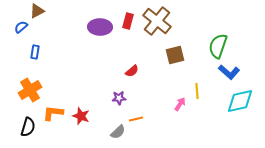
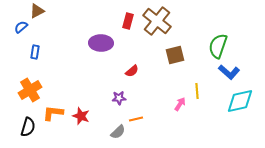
purple ellipse: moved 1 px right, 16 px down
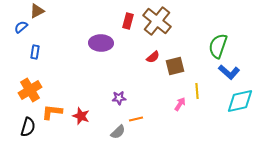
brown square: moved 11 px down
red semicircle: moved 21 px right, 14 px up
orange L-shape: moved 1 px left, 1 px up
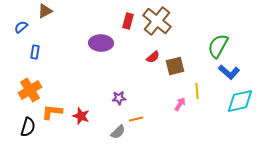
brown triangle: moved 8 px right
green semicircle: rotated 10 degrees clockwise
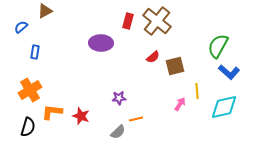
cyan diamond: moved 16 px left, 6 px down
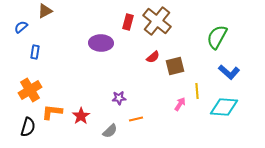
red rectangle: moved 1 px down
green semicircle: moved 1 px left, 9 px up
cyan diamond: rotated 16 degrees clockwise
red star: rotated 18 degrees clockwise
gray semicircle: moved 8 px left, 1 px up
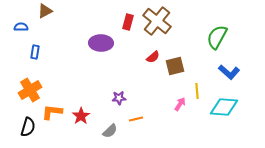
blue semicircle: rotated 40 degrees clockwise
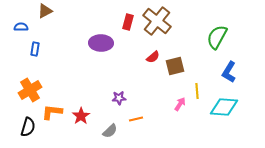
blue rectangle: moved 3 px up
blue L-shape: rotated 80 degrees clockwise
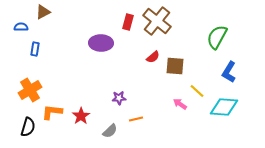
brown triangle: moved 2 px left, 1 px down
brown square: rotated 18 degrees clockwise
yellow line: rotated 42 degrees counterclockwise
pink arrow: rotated 88 degrees counterclockwise
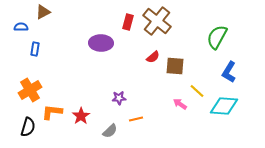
cyan diamond: moved 1 px up
